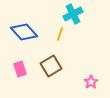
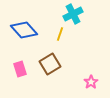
blue diamond: moved 2 px up
brown square: moved 1 px left, 2 px up
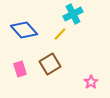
yellow line: rotated 24 degrees clockwise
